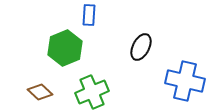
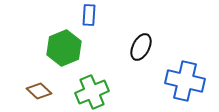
green hexagon: moved 1 px left
brown diamond: moved 1 px left, 1 px up
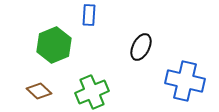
green hexagon: moved 10 px left, 3 px up
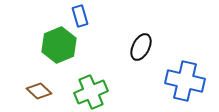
blue rectangle: moved 9 px left, 1 px down; rotated 20 degrees counterclockwise
green hexagon: moved 5 px right
green cross: moved 1 px left
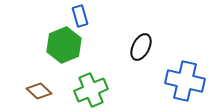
green hexagon: moved 5 px right
green cross: moved 2 px up
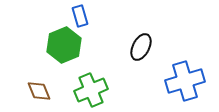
blue cross: rotated 30 degrees counterclockwise
brown diamond: rotated 25 degrees clockwise
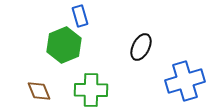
green cross: rotated 24 degrees clockwise
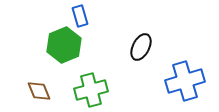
green cross: rotated 16 degrees counterclockwise
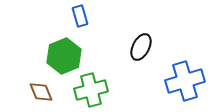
green hexagon: moved 11 px down
brown diamond: moved 2 px right, 1 px down
